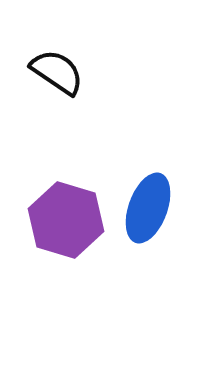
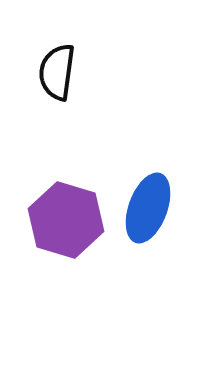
black semicircle: rotated 116 degrees counterclockwise
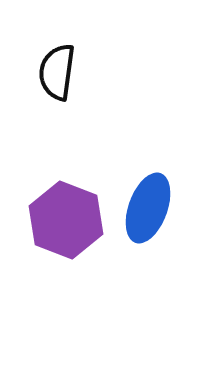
purple hexagon: rotated 4 degrees clockwise
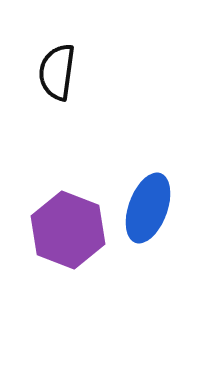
purple hexagon: moved 2 px right, 10 px down
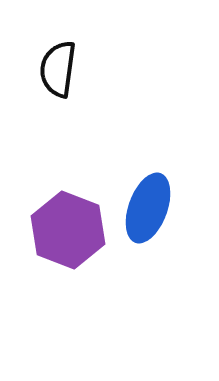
black semicircle: moved 1 px right, 3 px up
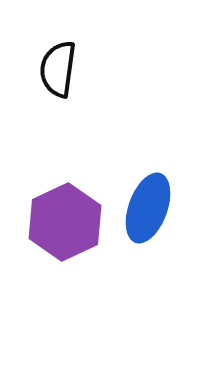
purple hexagon: moved 3 px left, 8 px up; rotated 14 degrees clockwise
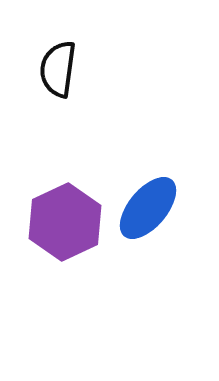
blue ellipse: rotated 20 degrees clockwise
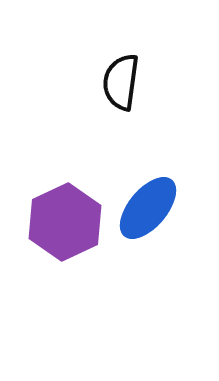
black semicircle: moved 63 px right, 13 px down
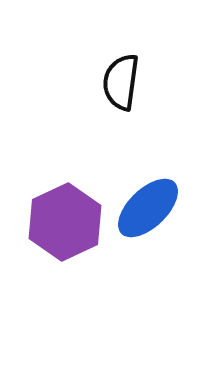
blue ellipse: rotated 6 degrees clockwise
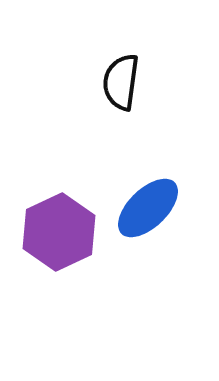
purple hexagon: moved 6 px left, 10 px down
